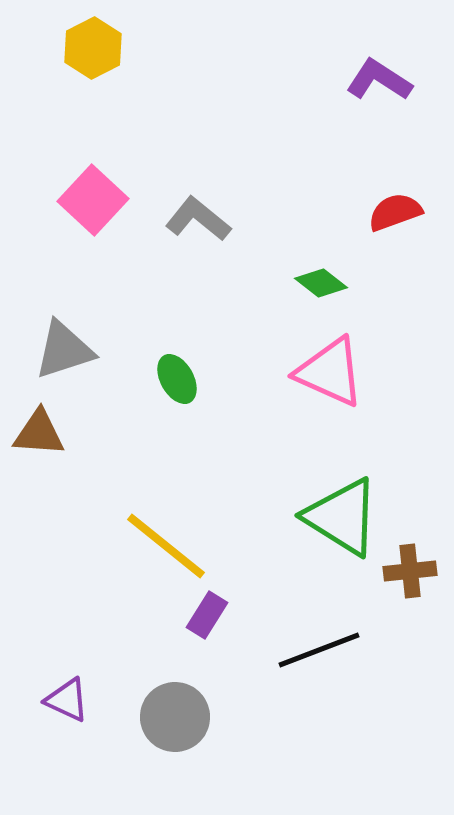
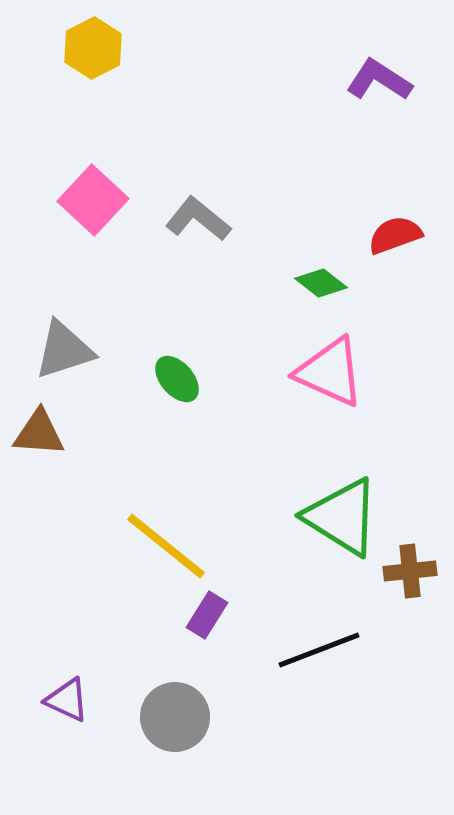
red semicircle: moved 23 px down
green ellipse: rotated 12 degrees counterclockwise
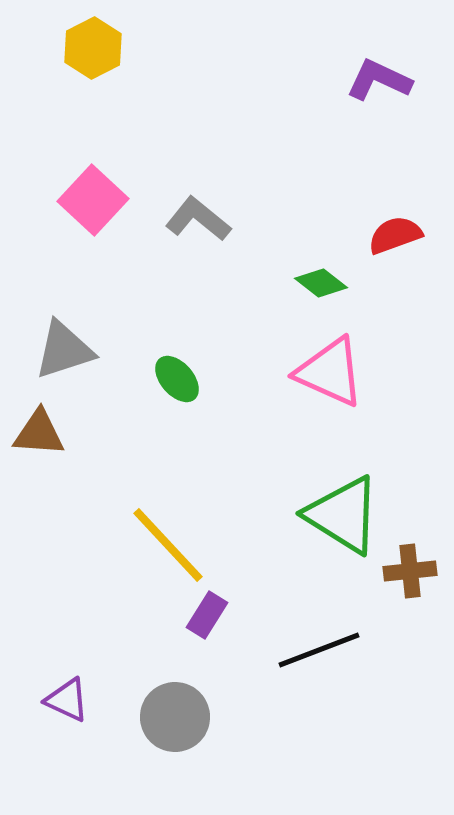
purple L-shape: rotated 8 degrees counterclockwise
green triangle: moved 1 px right, 2 px up
yellow line: moved 2 px right, 1 px up; rotated 8 degrees clockwise
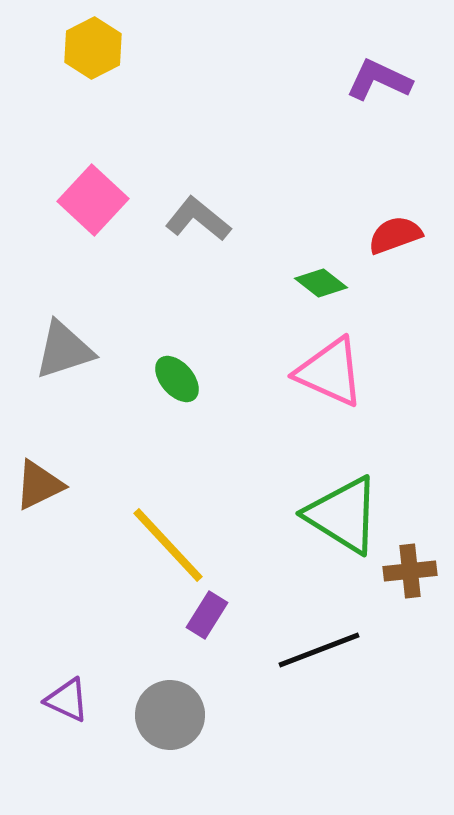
brown triangle: moved 52 px down; rotated 30 degrees counterclockwise
gray circle: moved 5 px left, 2 px up
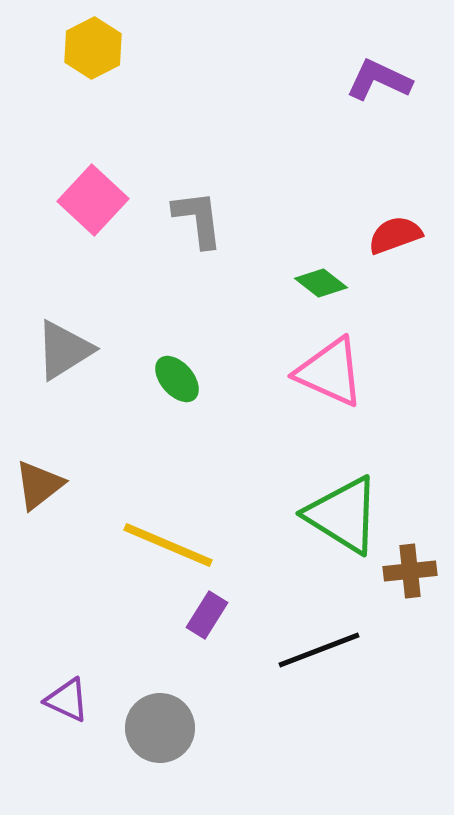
gray L-shape: rotated 44 degrees clockwise
gray triangle: rotated 14 degrees counterclockwise
brown triangle: rotated 12 degrees counterclockwise
yellow line: rotated 24 degrees counterclockwise
gray circle: moved 10 px left, 13 px down
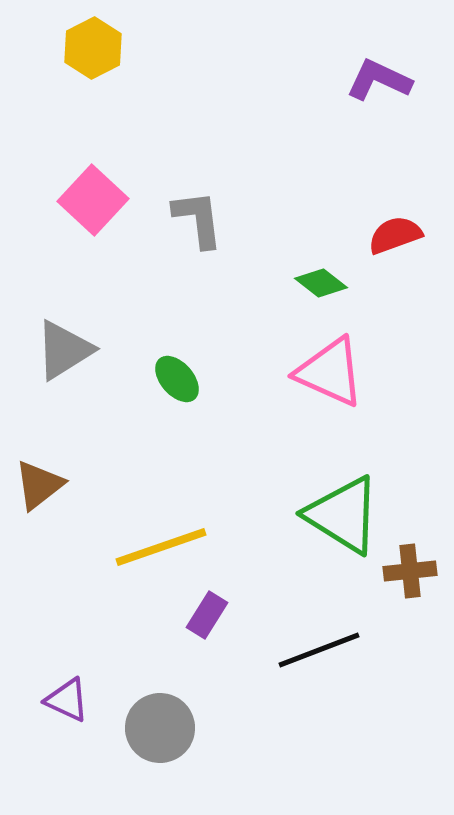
yellow line: moved 7 px left, 2 px down; rotated 42 degrees counterclockwise
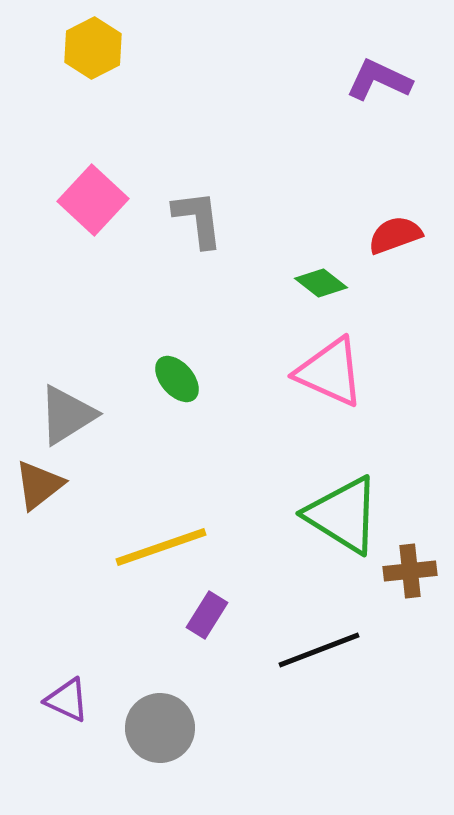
gray triangle: moved 3 px right, 65 px down
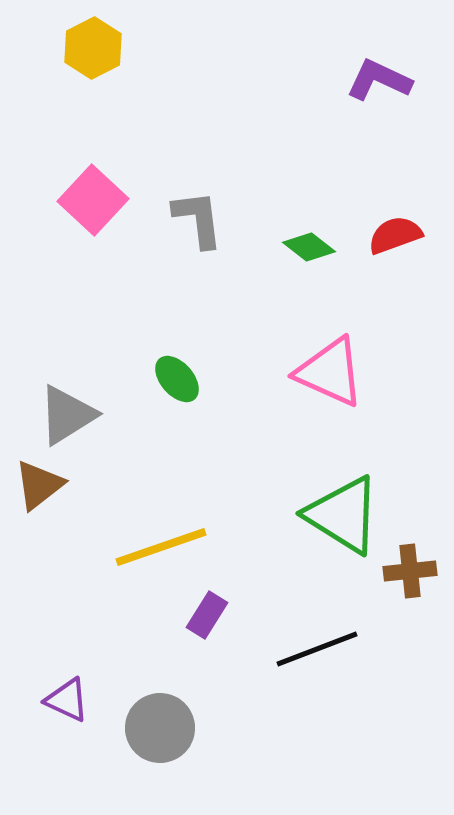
green diamond: moved 12 px left, 36 px up
black line: moved 2 px left, 1 px up
